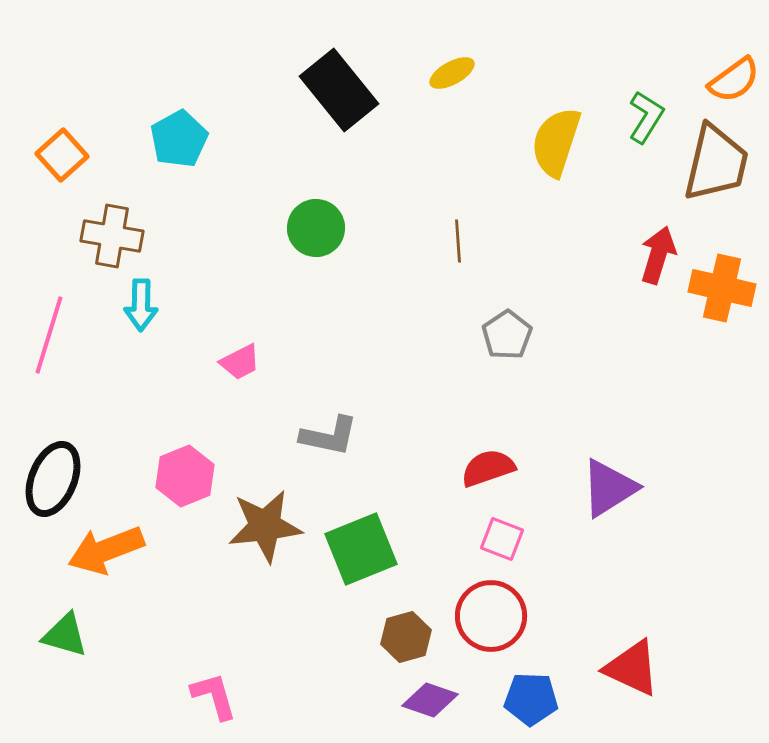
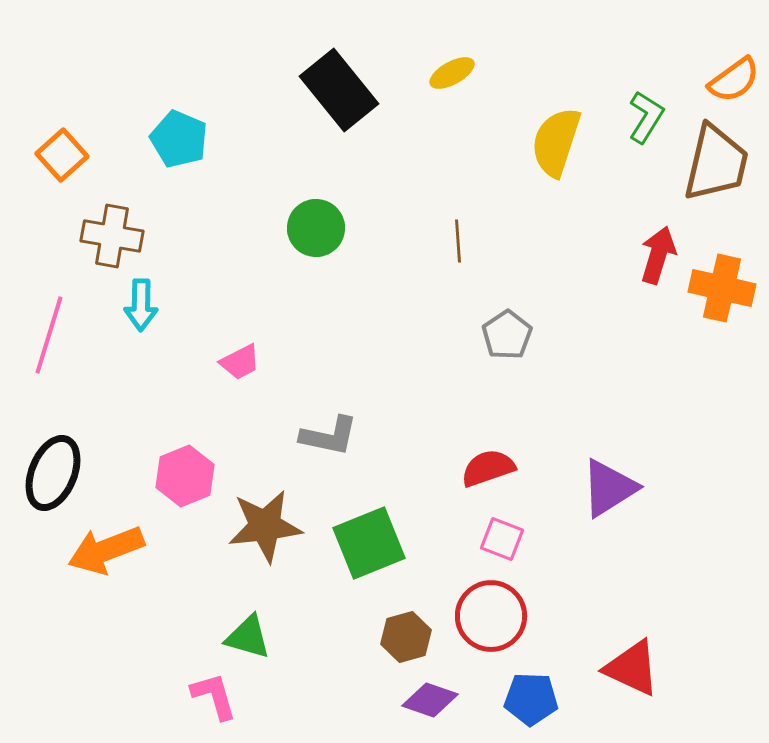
cyan pentagon: rotated 20 degrees counterclockwise
black ellipse: moved 6 px up
green square: moved 8 px right, 6 px up
green triangle: moved 183 px right, 2 px down
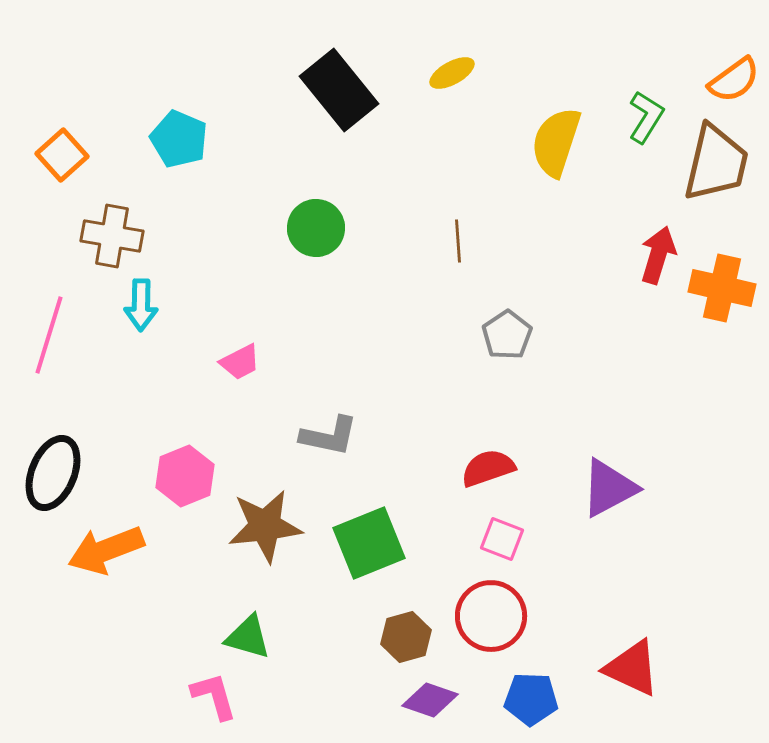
purple triangle: rotated 4 degrees clockwise
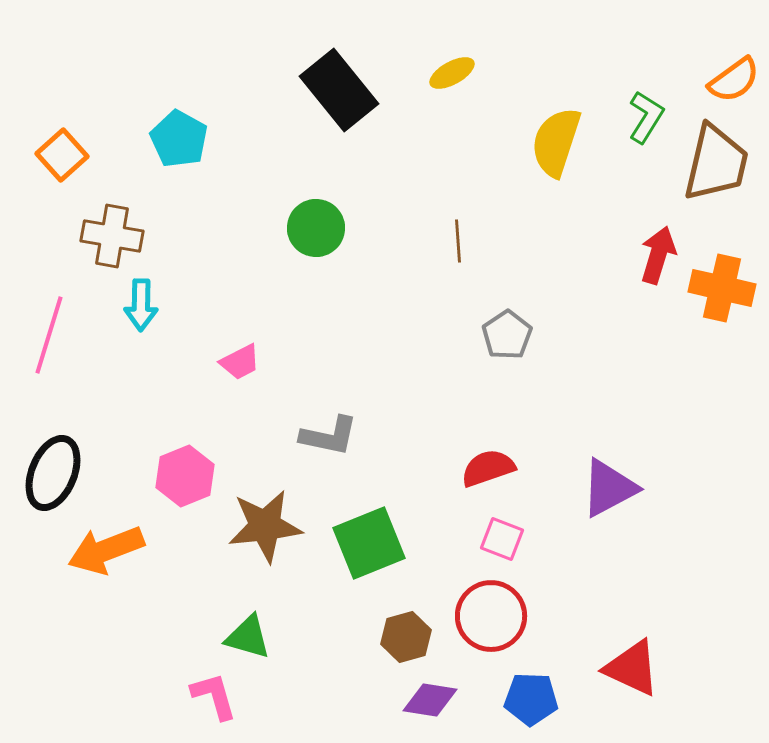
cyan pentagon: rotated 6 degrees clockwise
purple diamond: rotated 10 degrees counterclockwise
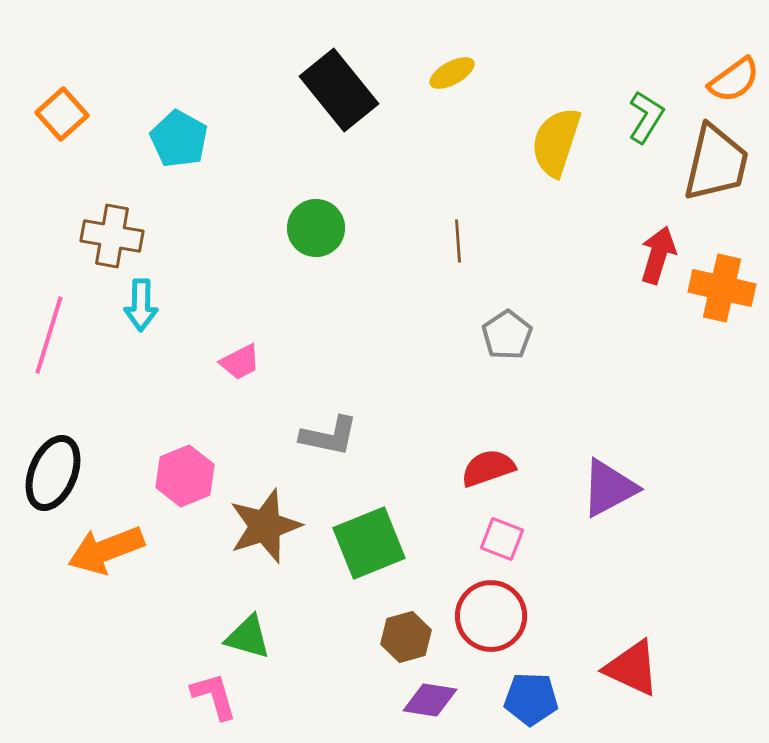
orange square: moved 41 px up
brown star: rotated 12 degrees counterclockwise
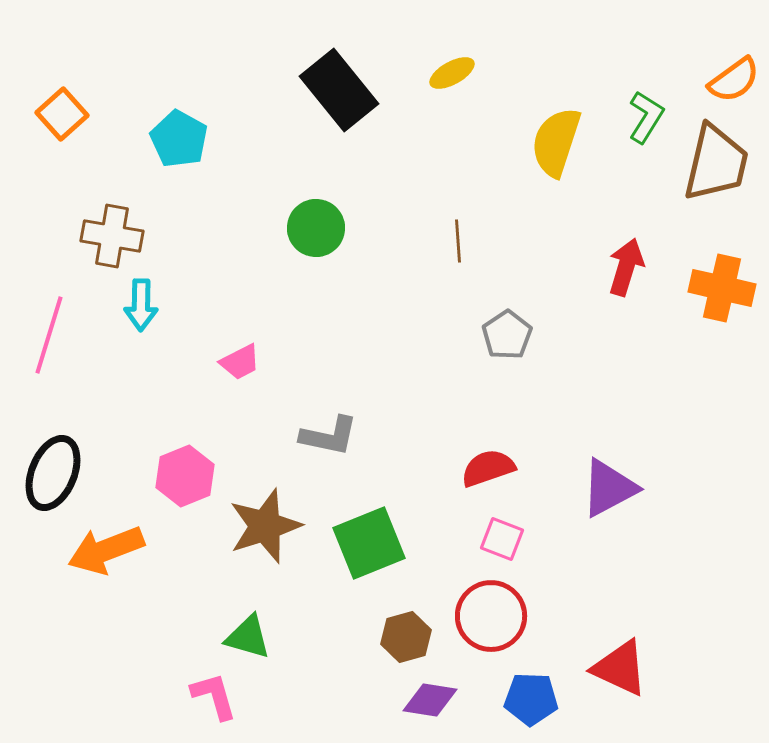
red arrow: moved 32 px left, 12 px down
red triangle: moved 12 px left
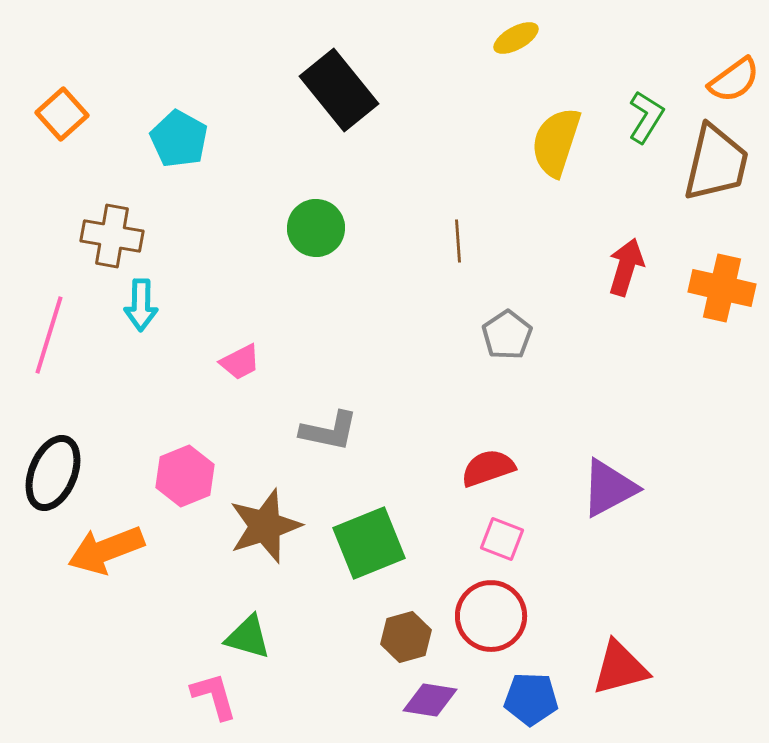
yellow ellipse: moved 64 px right, 35 px up
gray L-shape: moved 5 px up
red triangle: rotated 40 degrees counterclockwise
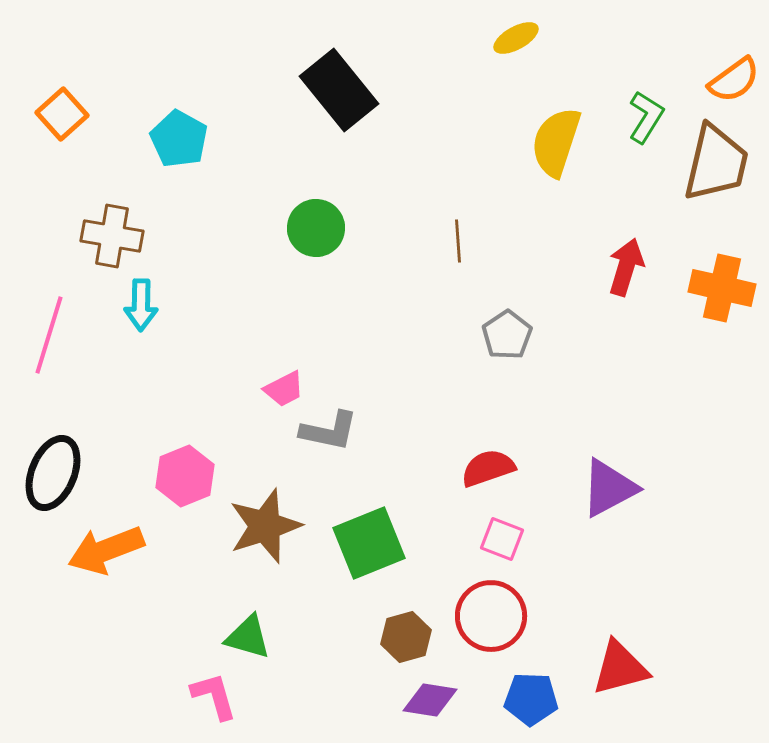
pink trapezoid: moved 44 px right, 27 px down
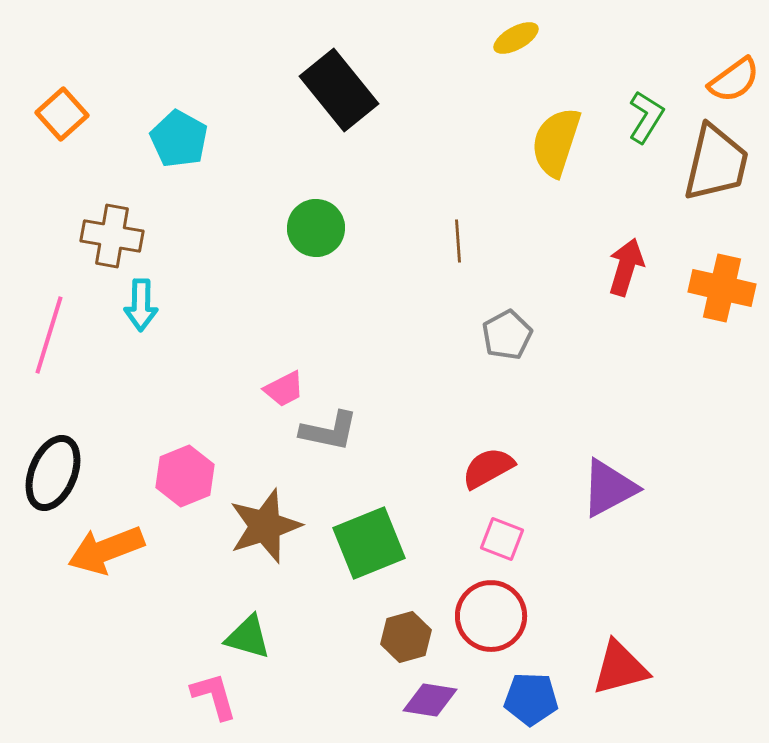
gray pentagon: rotated 6 degrees clockwise
red semicircle: rotated 10 degrees counterclockwise
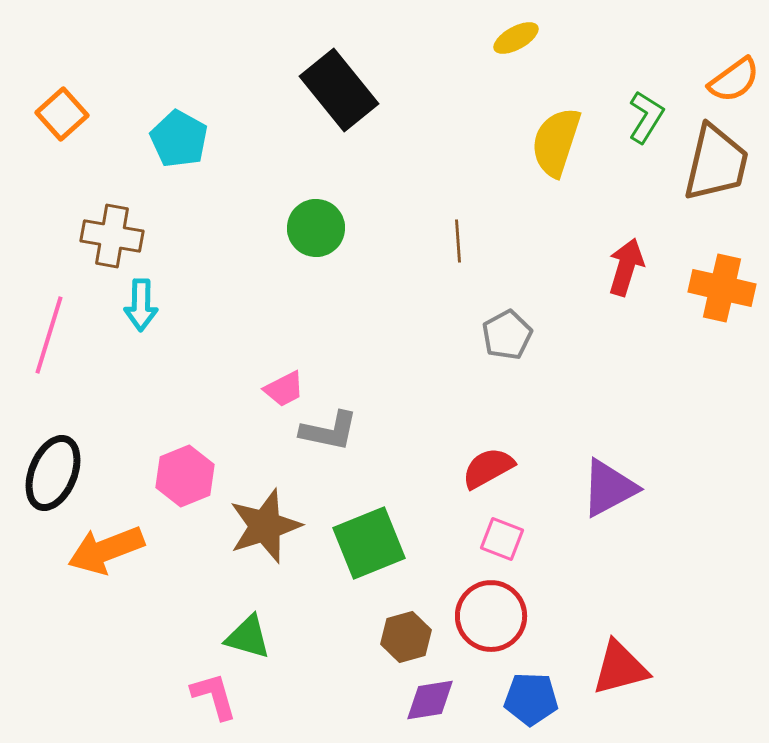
purple diamond: rotated 18 degrees counterclockwise
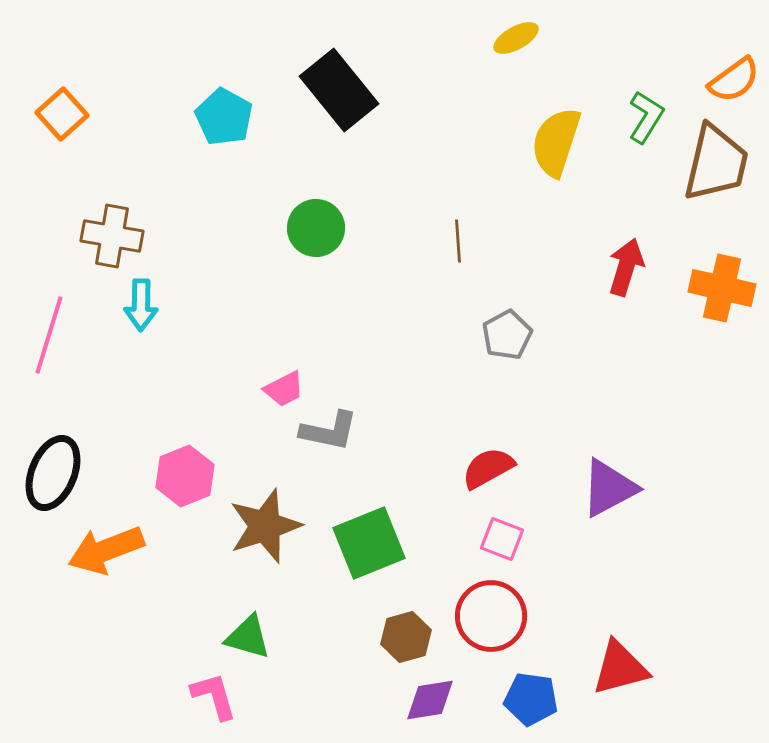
cyan pentagon: moved 45 px right, 22 px up
blue pentagon: rotated 6 degrees clockwise
